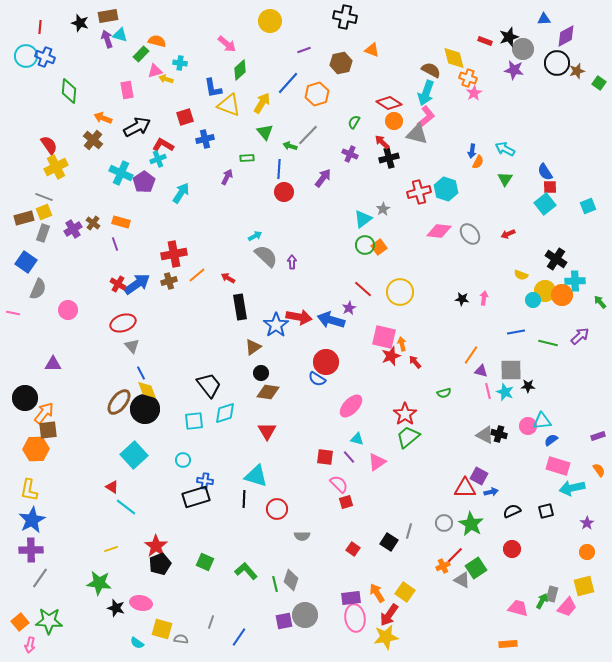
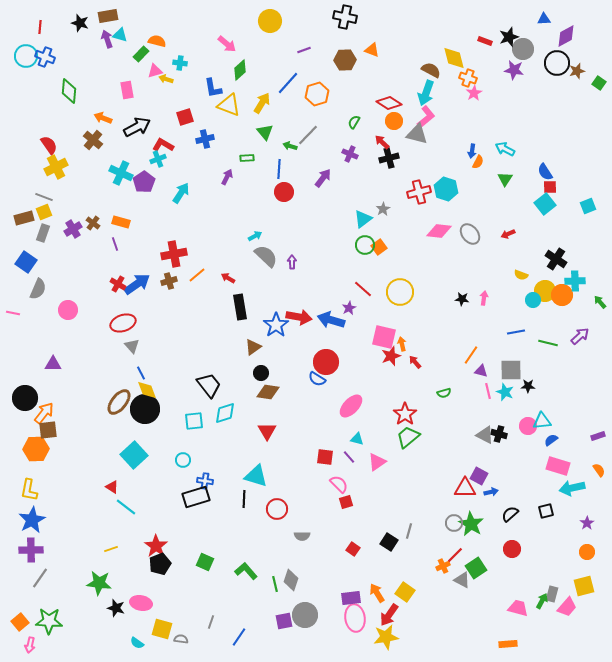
brown hexagon at (341, 63): moved 4 px right, 3 px up; rotated 10 degrees clockwise
black semicircle at (512, 511): moved 2 px left, 3 px down; rotated 18 degrees counterclockwise
gray circle at (444, 523): moved 10 px right
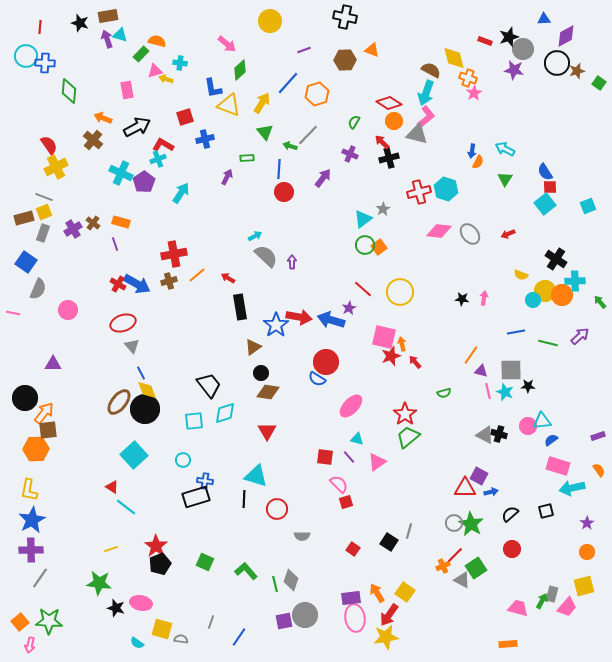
blue cross at (45, 57): moved 6 px down; rotated 18 degrees counterclockwise
blue arrow at (137, 284): rotated 64 degrees clockwise
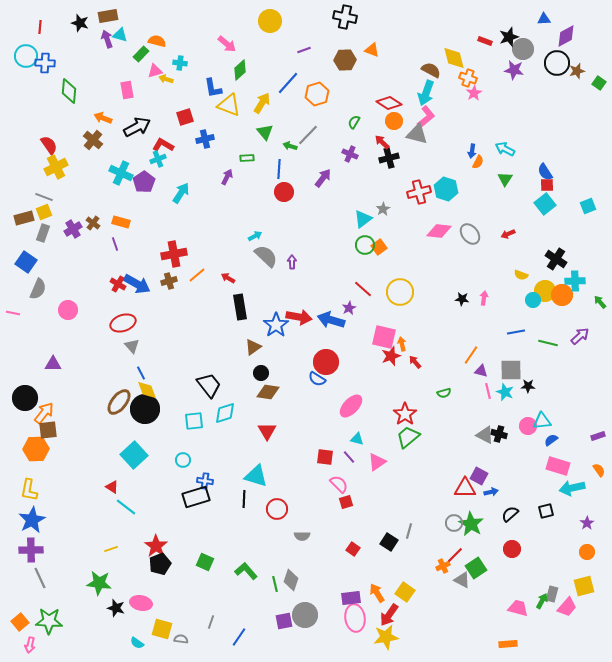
red square at (550, 187): moved 3 px left, 2 px up
gray line at (40, 578): rotated 60 degrees counterclockwise
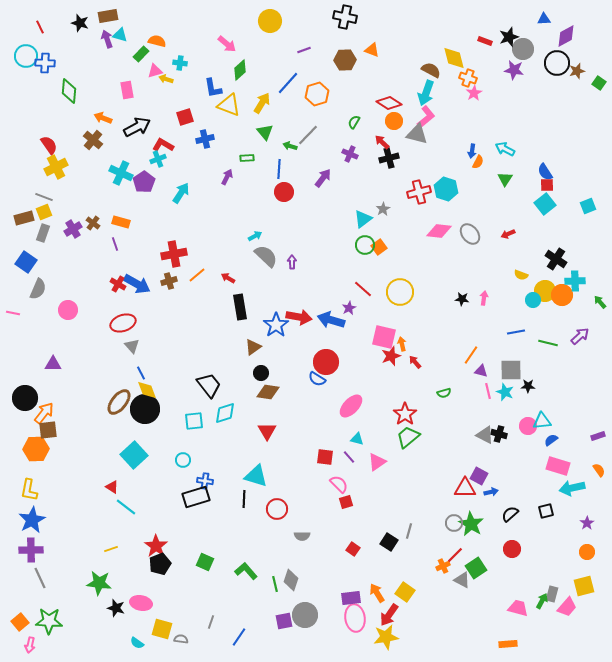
red line at (40, 27): rotated 32 degrees counterclockwise
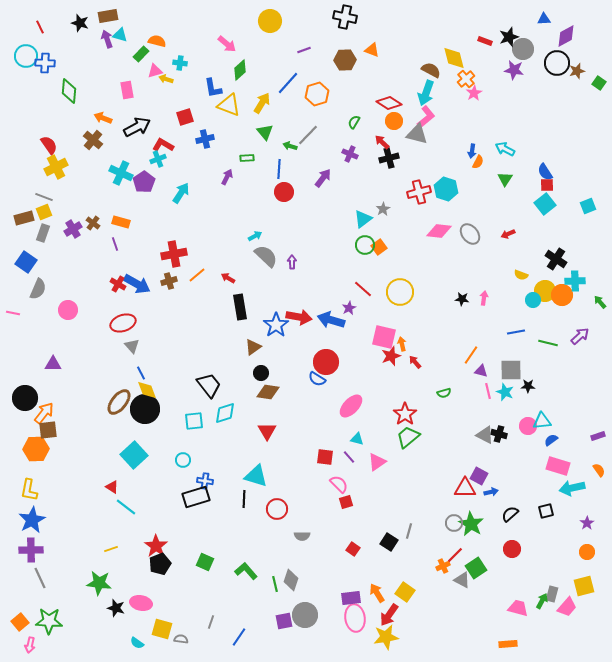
orange cross at (468, 78): moved 2 px left, 1 px down; rotated 30 degrees clockwise
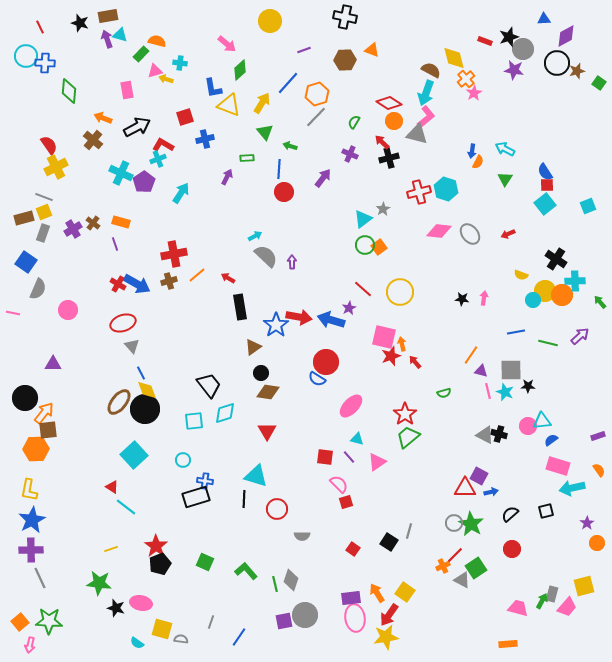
gray line at (308, 135): moved 8 px right, 18 px up
orange circle at (587, 552): moved 10 px right, 9 px up
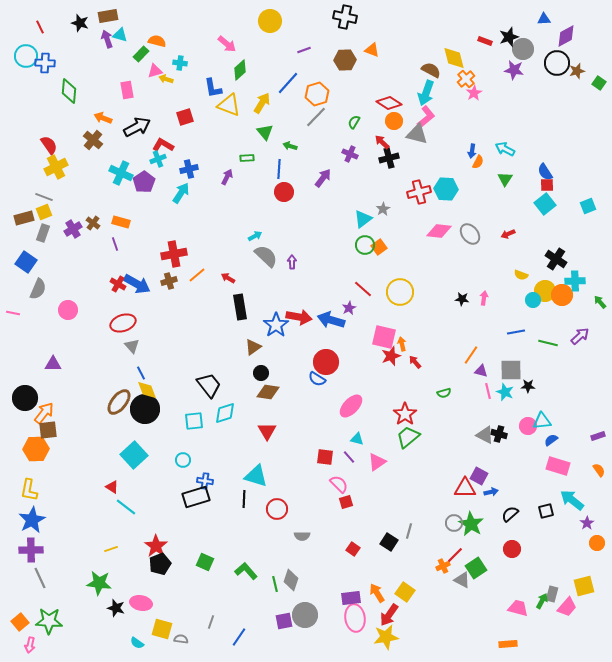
blue cross at (205, 139): moved 16 px left, 30 px down
cyan hexagon at (446, 189): rotated 15 degrees counterclockwise
cyan arrow at (572, 488): moved 12 px down; rotated 50 degrees clockwise
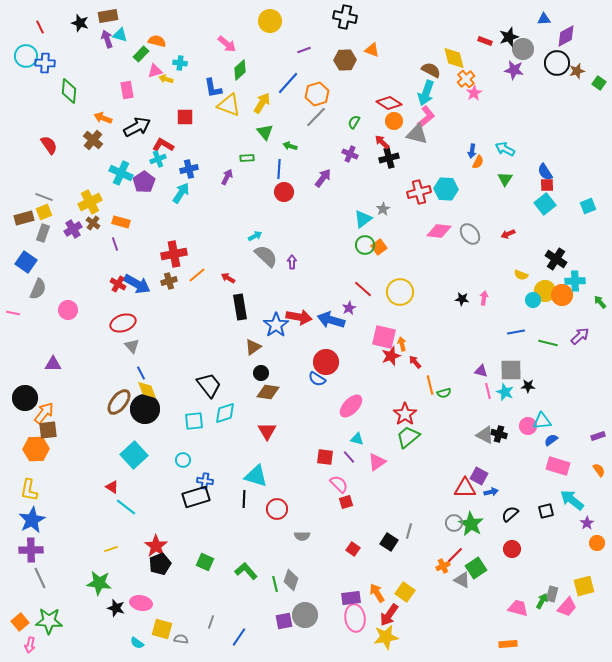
red square at (185, 117): rotated 18 degrees clockwise
yellow cross at (56, 167): moved 34 px right, 35 px down
orange line at (471, 355): moved 41 px left, 30 px down; rotated 48 degrees counterclockwise
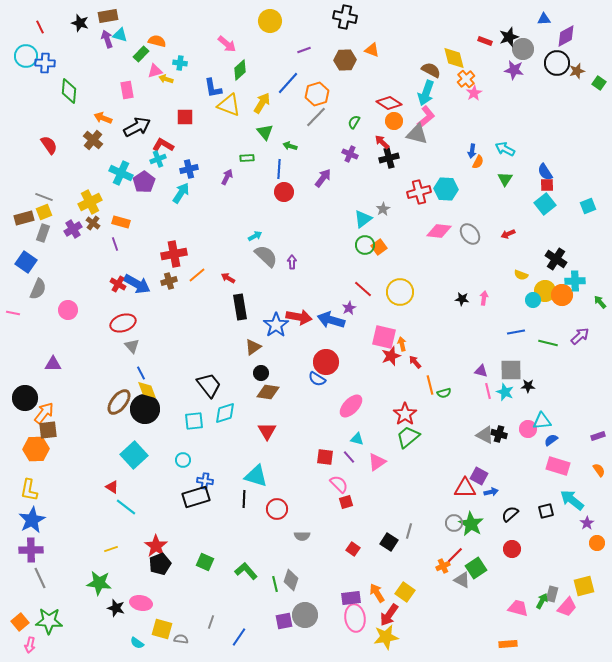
pink circle at (528, 426): moved 3 px down
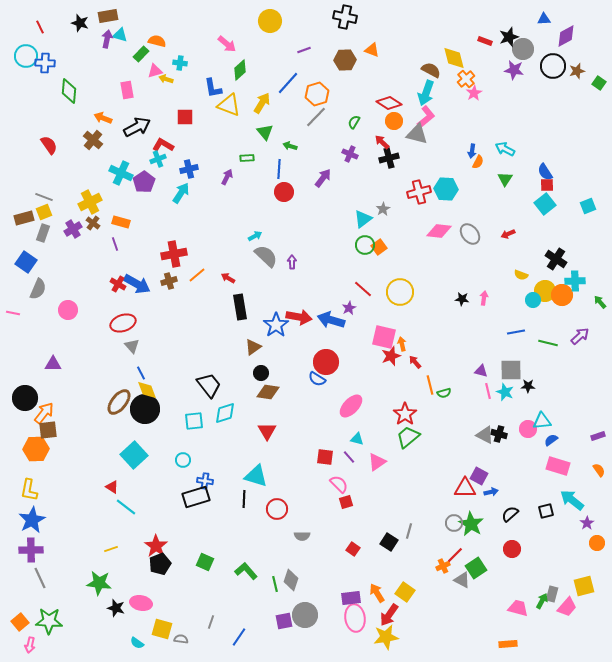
purple arrow at (107, 39): rotated 30 degrees clockwise
black circle at (557, 63): moved 4 px left, 3 px down
